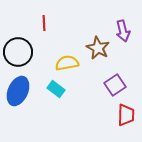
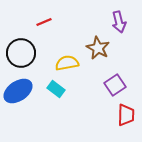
red line: moved 1 px up; rotated 70 degrees clockwise
purple arrow: moved 4 px left, 9 px up
black circle: moved 3 px right, 1 px down
blue ellipse: rotated 32 degrees clockwise
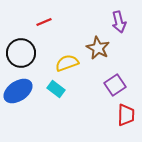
yellow semicircle: rotated 10 degrees counterclockwise
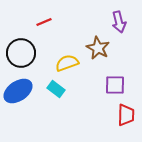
purple square: rotated 35 degrees clockwise
